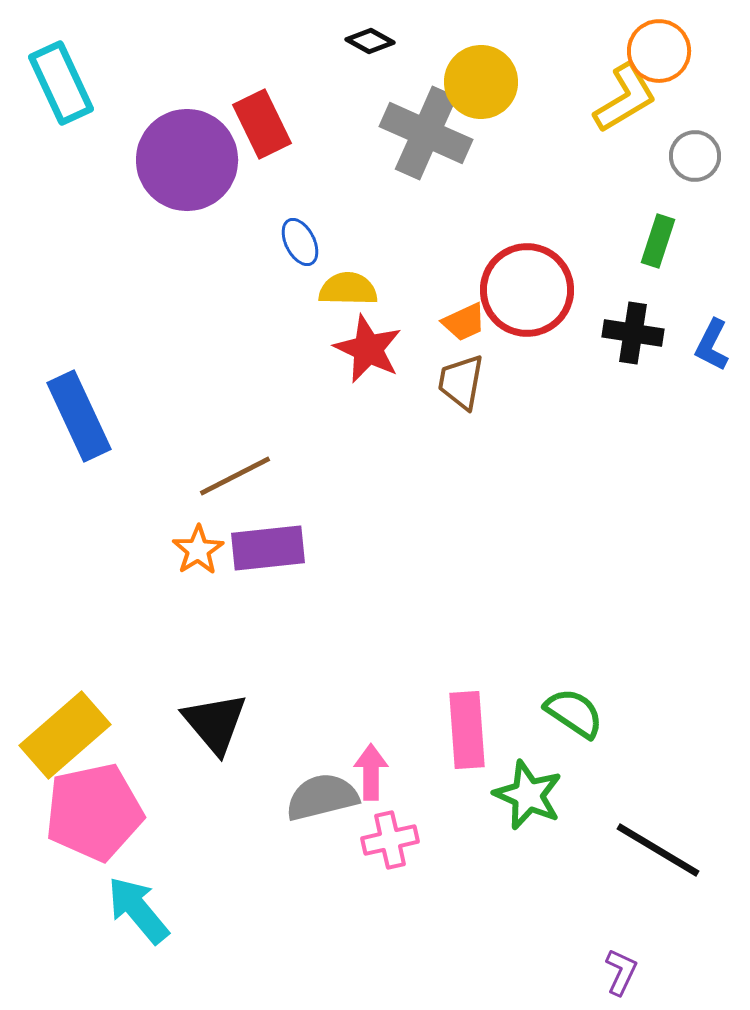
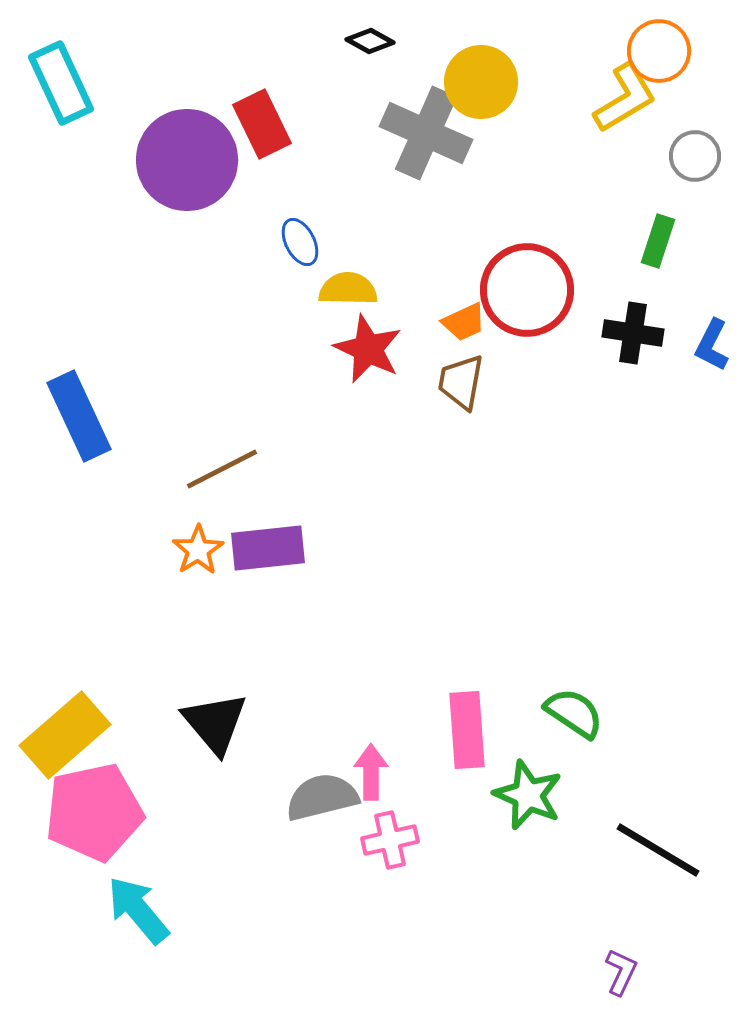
brown line: moved 13 px left, 7 px up
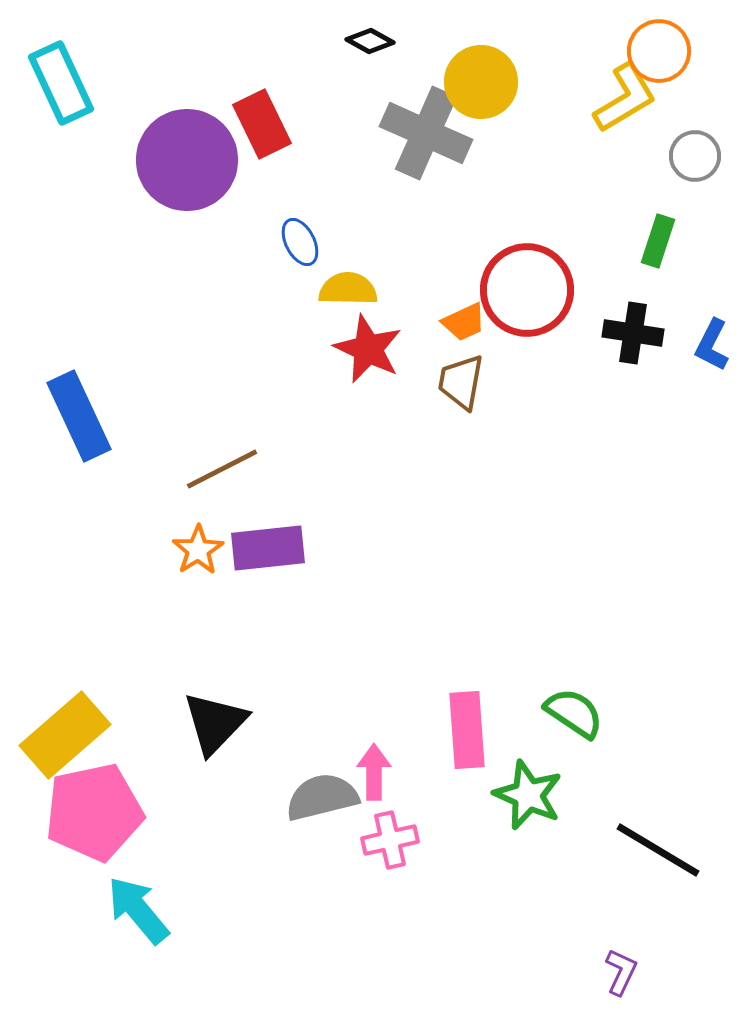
black triangle: rotated 24 degrees clockwise
pink arrow: moved 3 px right
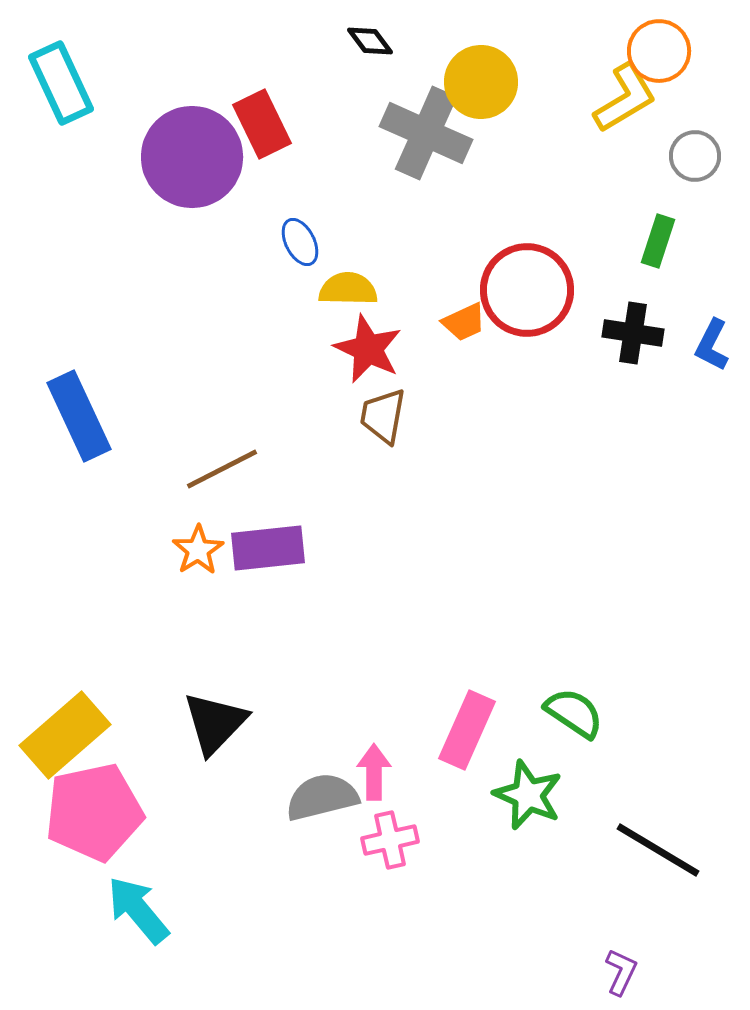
black diamond: rotated 24 degrees clockwise
purple circle: moved 5 px right, 3 px up
brown trapezoid: moved 78 px left, 34 px down
pink rectangle: rotated 28 degrees clockwise
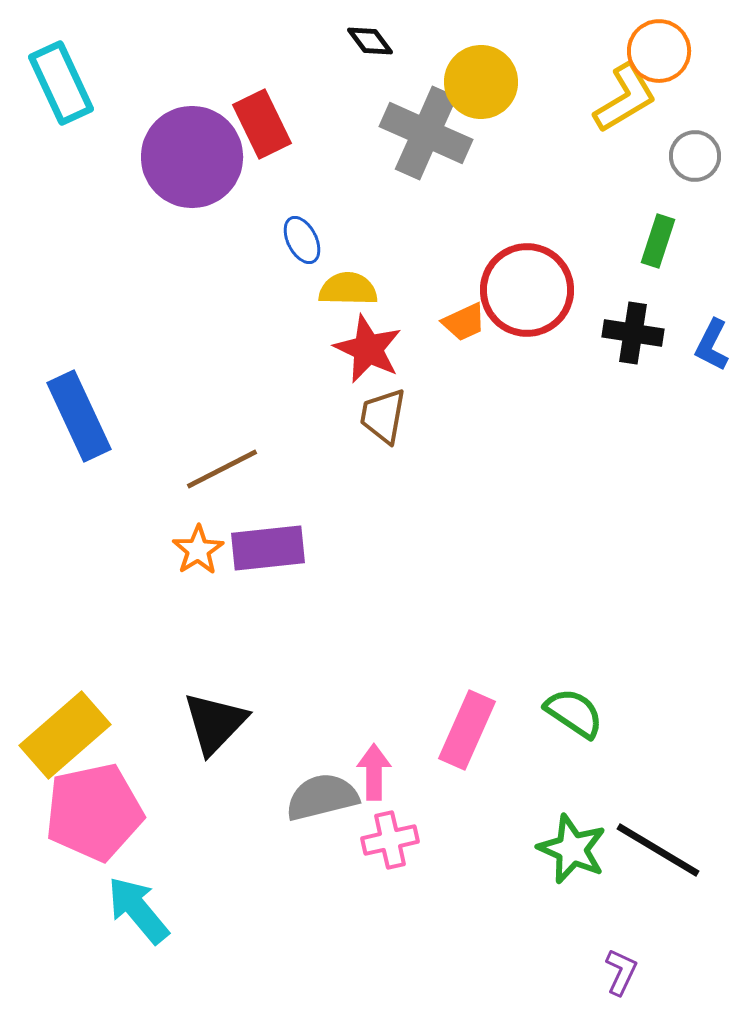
blue ellipse: moved 2 px right, 2 px up
green star: moved 44 px right, 54 px down
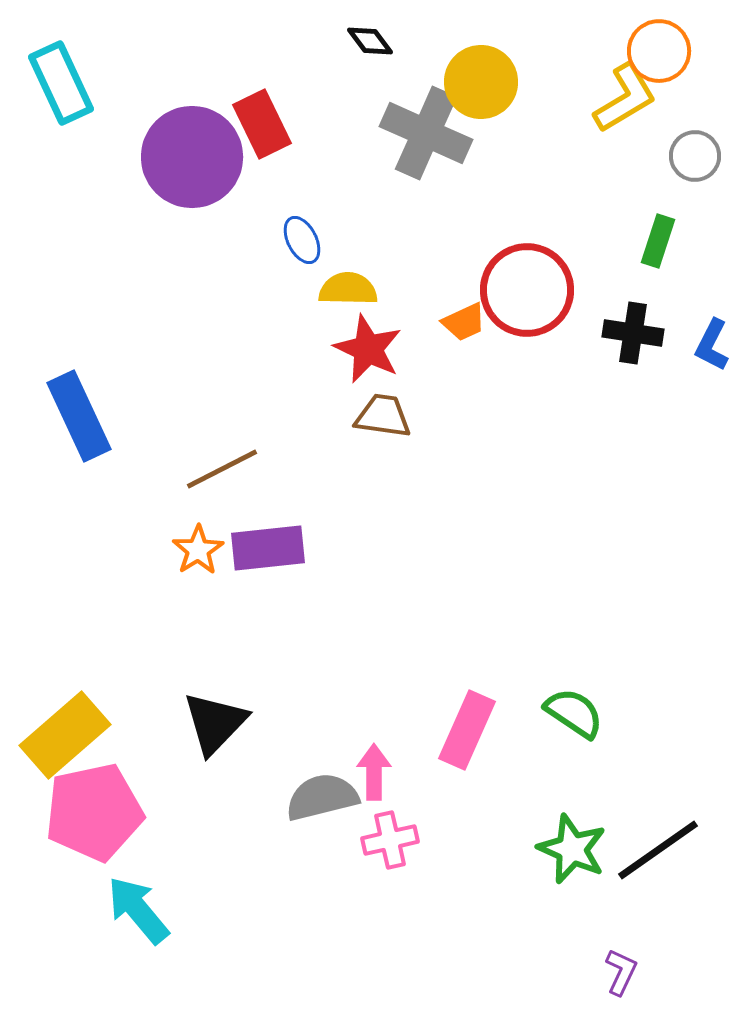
brown trapezoid: rotated 88 degrees clockwise
black line: rotated 66 degrees counterclockwise
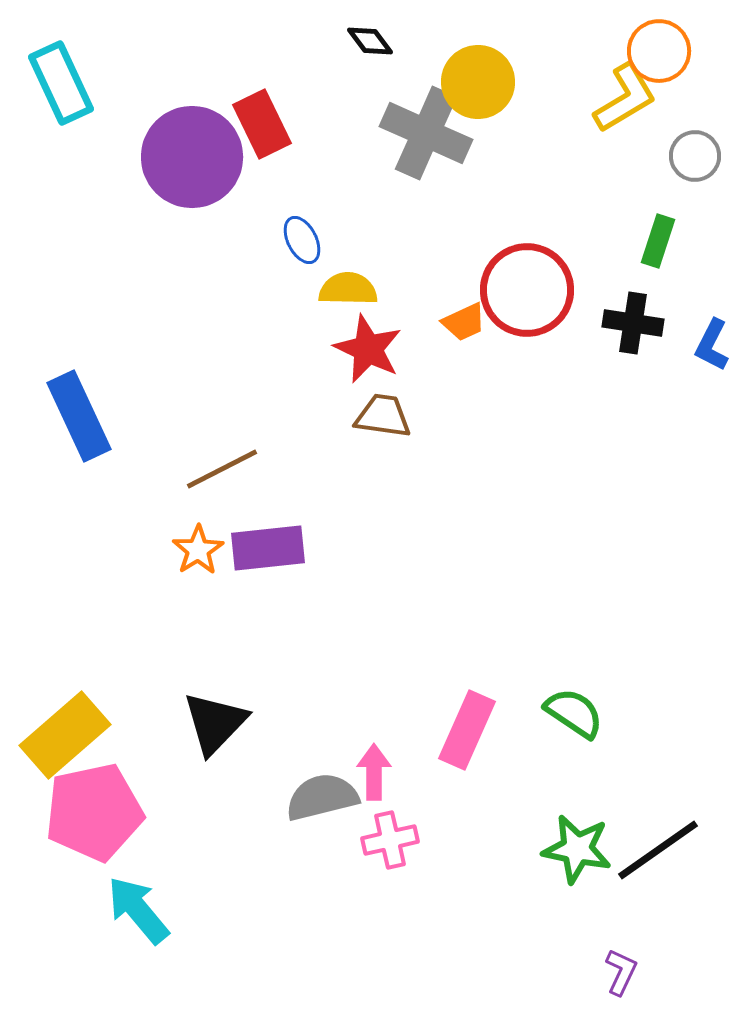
yellow circle: moved 3 px left
black cross: moved 10 px up
green star: moved 5 px right; rotated 12 degrees counterclockwise
